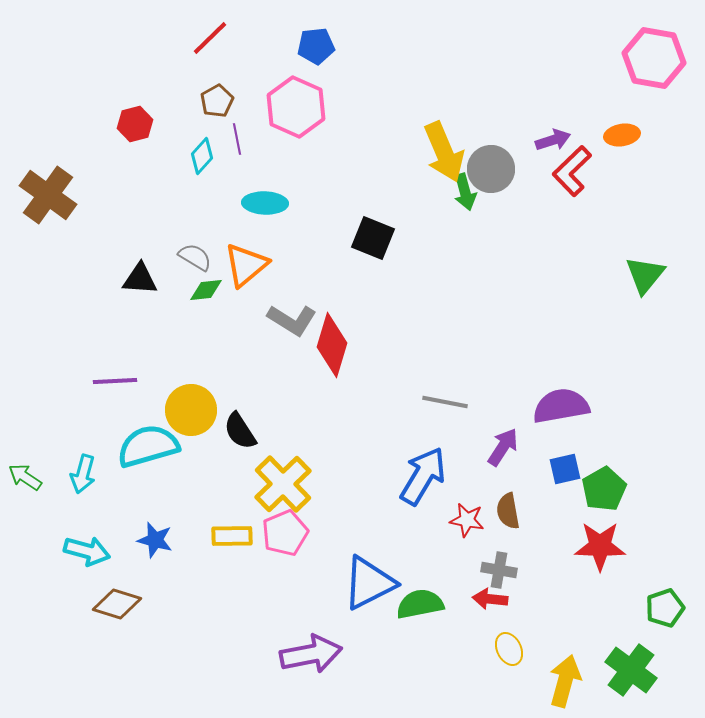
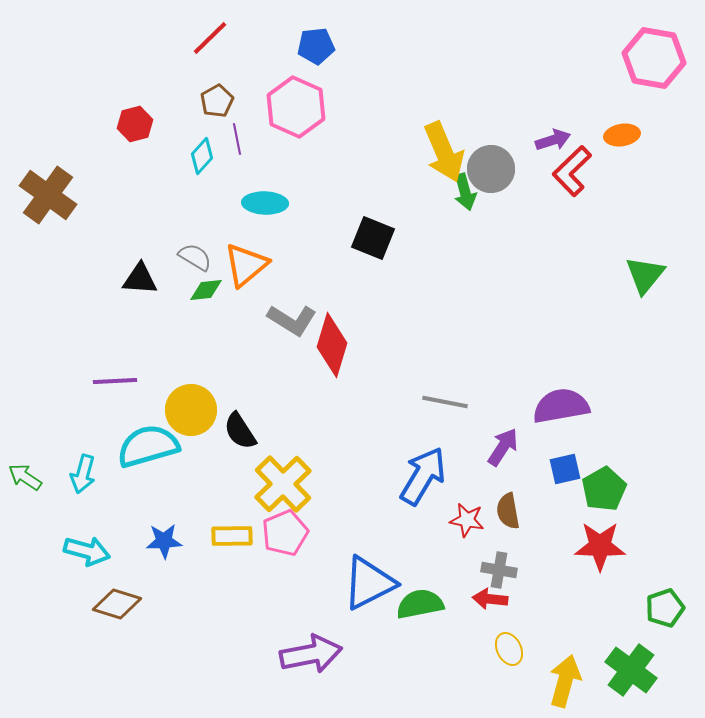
blue star at (155, 540): moved 9 px right, 1 px down; rotated 18 degrees counterclockwise
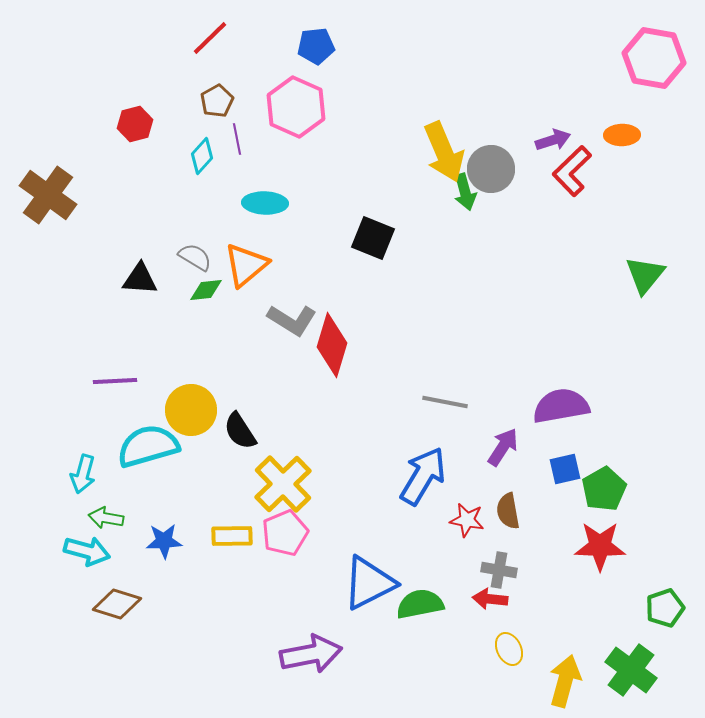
orange ellipse at (622, 135): rotated 8 degrees clockwise
green arrow at (25, 477): moved 81 px right, 41 px down; rotated 24 degrees counterclockwise
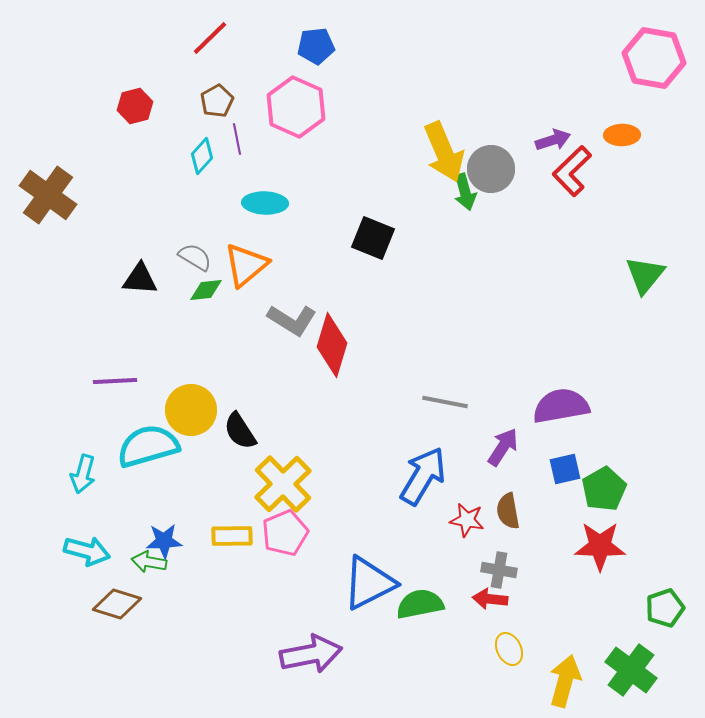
red hexagon at (135, 124): moved 18 px up
green arrow at (106, 518): moved 43 px right, 44 px down
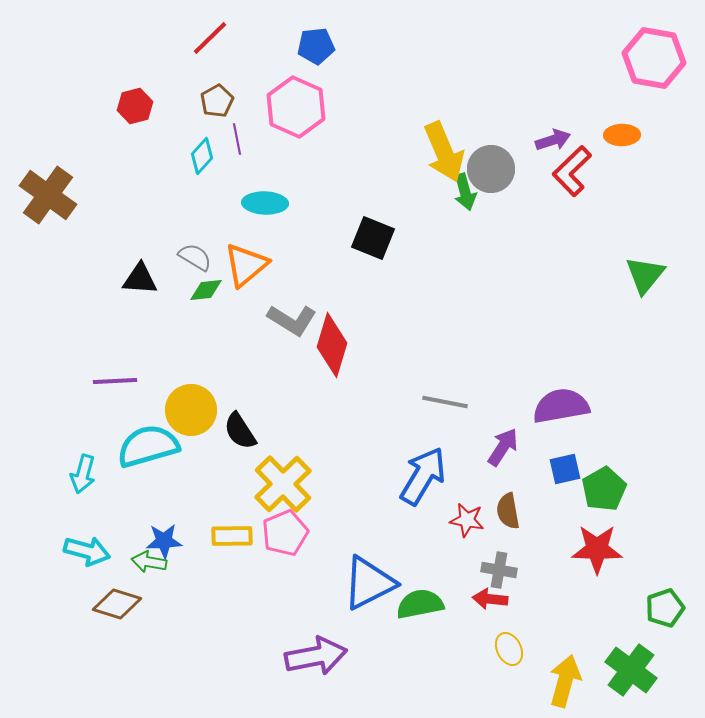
red star at (600, 546): moved 3 px left, 3 px down
purple arrow at (311, 654): moved 5 px right, 2 px down
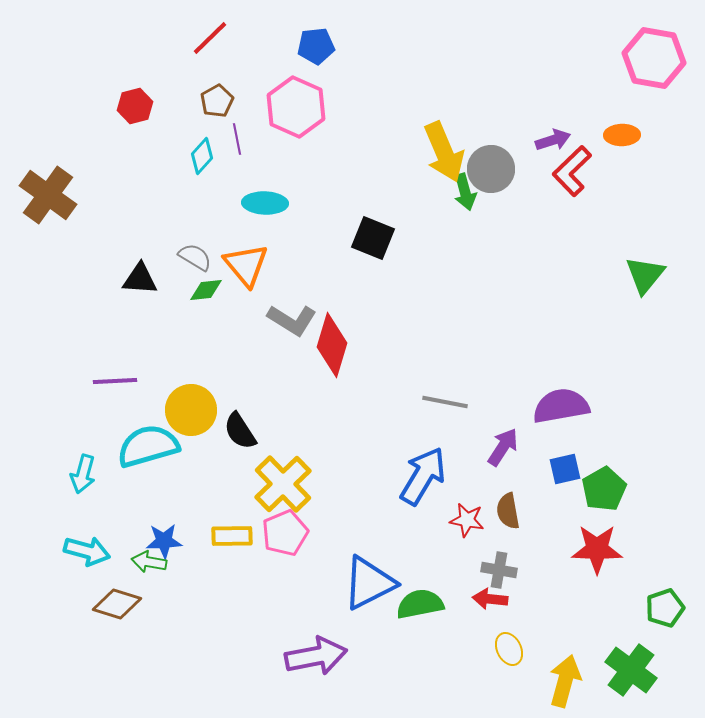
orange triangle at (246, 265): rotated 30 degrees counterclockwise
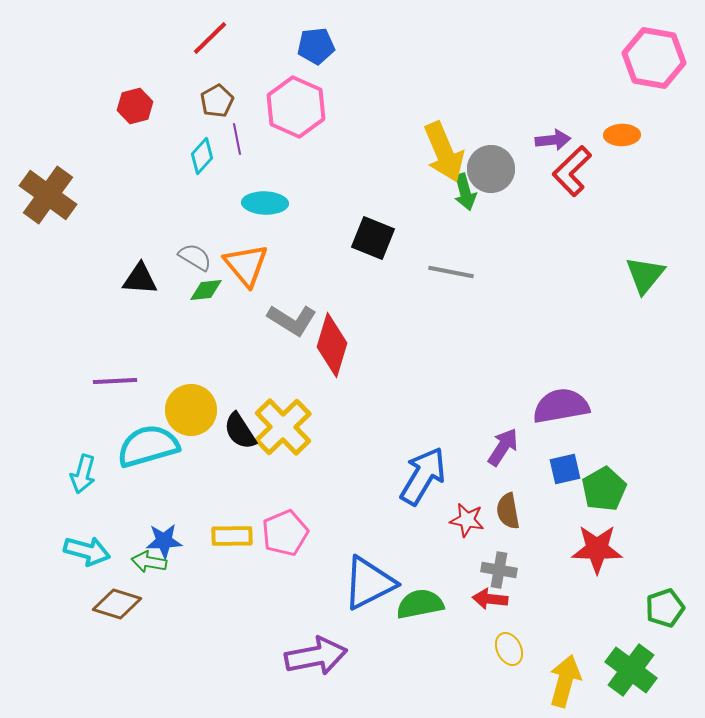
purple arrow at (553, 140): rotated 12 degrees clockwise
gray line at (445, 402): moved 6 px right, 130 px up
yellow cross at (283, 484): moved 57 px up
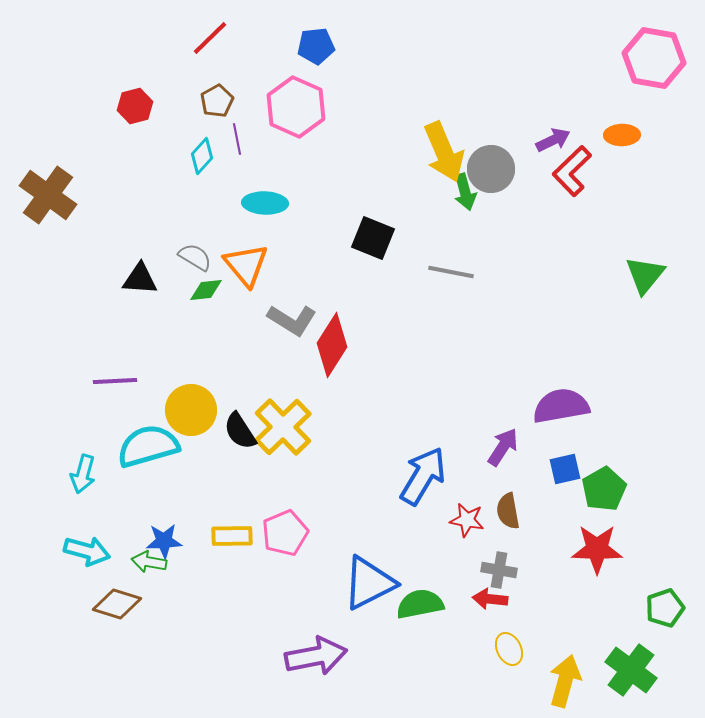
purple arrow at (553, 140): rotated 20 degrees counterclockwise
red diamond at (332, 345): rotated 16 degrees clockwise
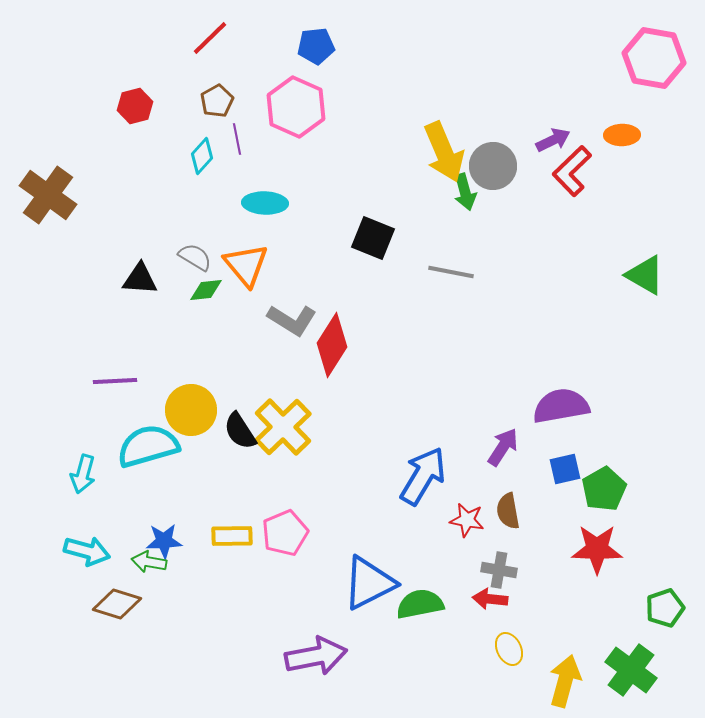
gray circle at (491, 169): moved 2 px right, 3 px up
green triangle at (645, 275): rotated 39 degrees counterclockwise
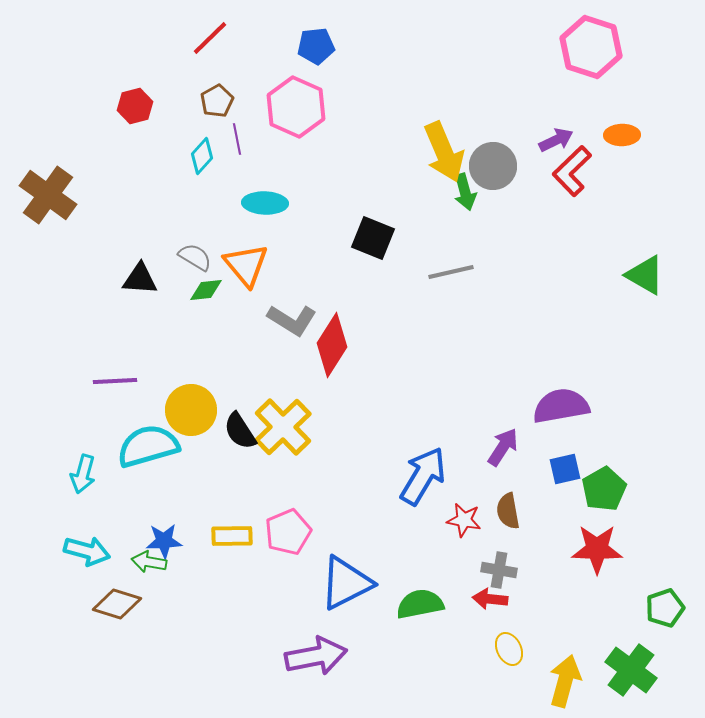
pink hexagon at (654, 58): moved 63 px left, 11 px up; rotated 8 degrees clockwise
purple arrow at (553, 140): moved 3 px right
gray line at (451, 272): rotated 24 degrees counterclockwise
red star at (467, 520): moved 3 px left
pink pentagon at (285, 533): moved 3 px right, 1 px up
blue triangle at (369, 583): moved 23 px left
